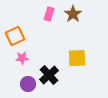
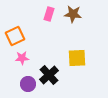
brown star: rotated 30 degrees counterclockwise
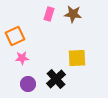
black cross: moved 7 px right, 4 px down
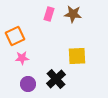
yellow square: moved 2 px up
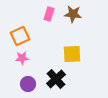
orange square: moved 5 px right
yellow square: moved 5 px left, 2 px up
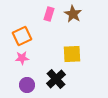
brown star: rotated 24 degrees clockwise
orange square: moved 2 px right
purple circle: moved 1 px left, 1 px down
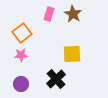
orange square: moved 3 px up; rotated 12 degrees counterclockwise
pink star: moved 1 px left, 3 px up
purple circle: moved 6 px left, 1 px up
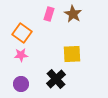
orange square: rotated 18 degrees counterclockwise
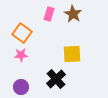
purple circle: moved 3 px down
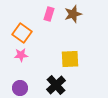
brown star: rotated 24 degrees clockwise
yellow square: moved 2 px left, 5 px down
black cross: moved 6 px down
purple circle: moved 1 px left, 1 px down
